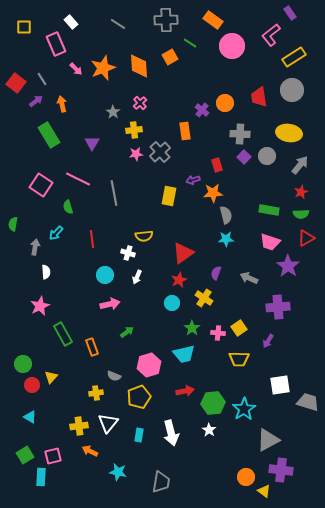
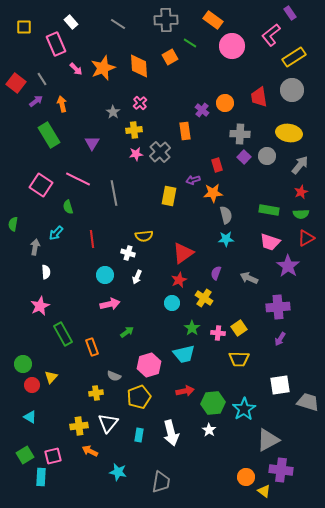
purple arrow at (268, 341): moved 12 px right, 2 px up
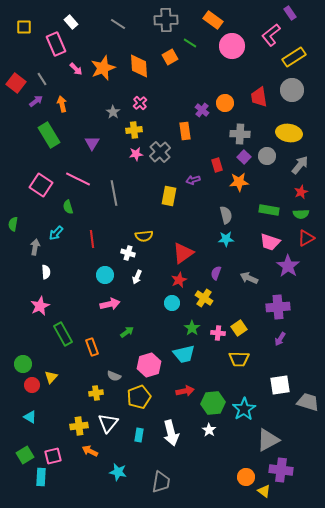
orange star at (213, 193): moved 26 px right, 11 px up
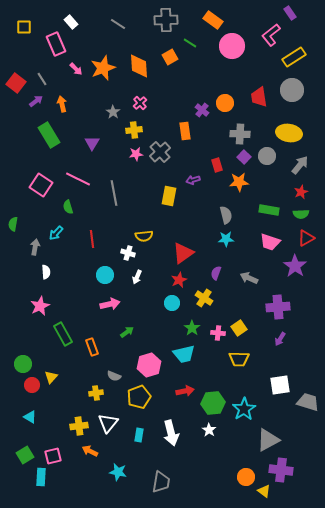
purple star at (288, 266): moved 7 px right
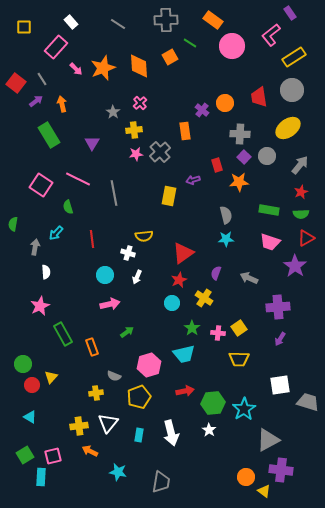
pink rectangle at (56, 44): moved 3 px down; rotated 65 degrees clockwise
yellow ellipse at (289, 133): moved 1 px left, 5 px up; rotated 45 degrees counterclockwise
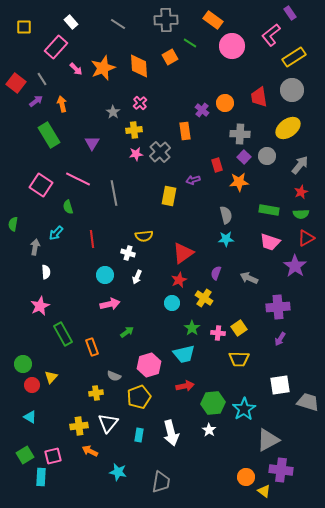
red arrow at (185, 391): moved 5 px up
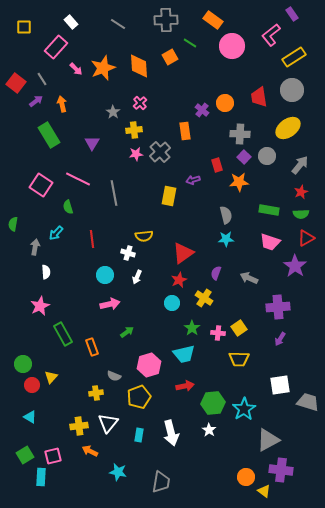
purple rectangle at (290, 13): moved 2 px right, 1 px down
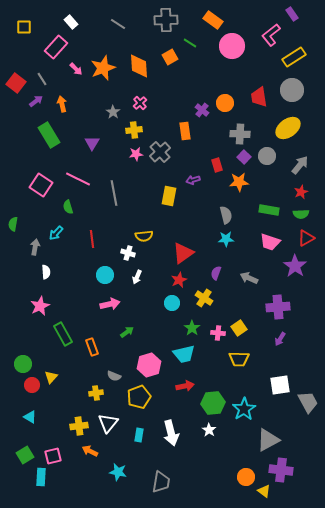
gray trapezoid at (308, 402): rotated 45 degrees clockwise
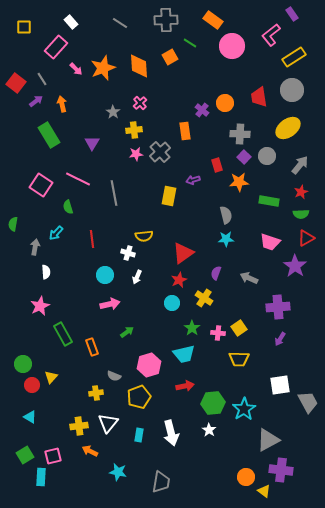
gray line at (118, 24): moved 2 px right, 1 px up
green rectangle at (269, 210): moved 9 px up
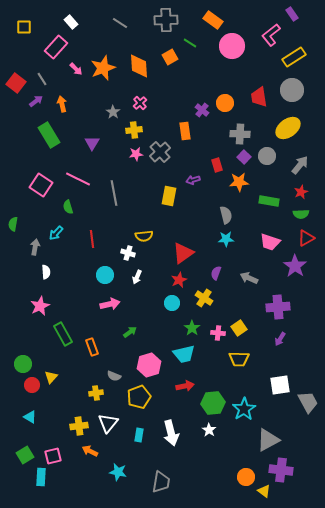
green arrow at (127, 332): moved 3 px right
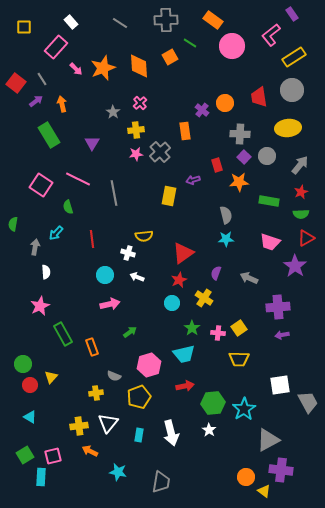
yellow ellipse at (288, 128): rotated 30 degrees clockwise
yellow cross at (134, 130): moved 2 px right
white arrow at (137, 277): rotated 88 degrees clockwise
purple arrow at (280, 339): moved 2 px right, 4 px up; rotated 48 degrees clockwise
red circle at (32, 385): moved 2 px left
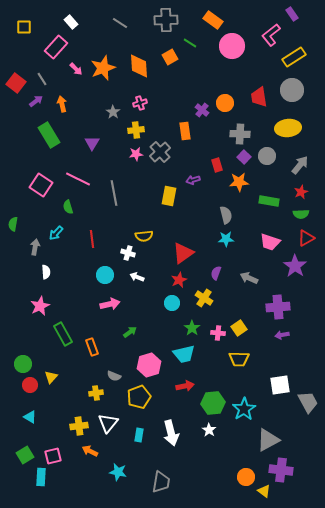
pink cross at (140, 103): rotated 24 degrees clockwise
